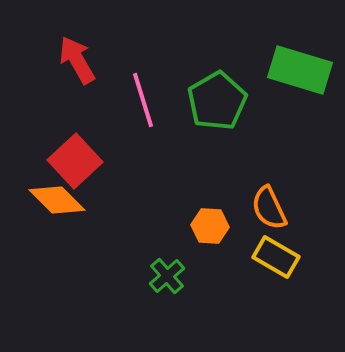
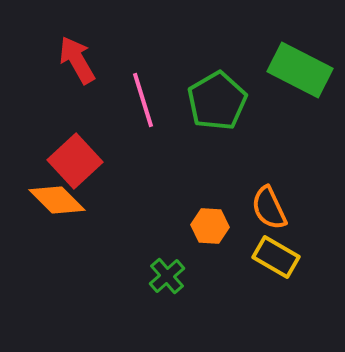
green rectangle: rotated 10 degrees clockwise
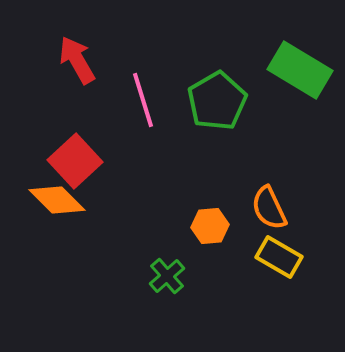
green rectangle: rotated 4 degrees clockwise
orange hexagon: rotated 9 degrees counterclockwise
yellow rectangle: moved 3 px right
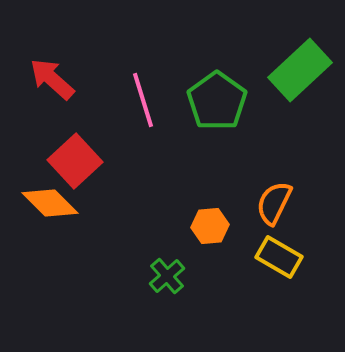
red arrow: moved 25 px left, 19 px down; rotated 18 degrees counterclockwise
green rectangle: rotated 74 degrees counterclockwise
green pentagon: rotated 6 degrees counterclockwise
orange diamond: moved 7 px left, 3 px down
orange semicircle: moved 5 px right, 5 px up; rotated 51 degrees clockwise
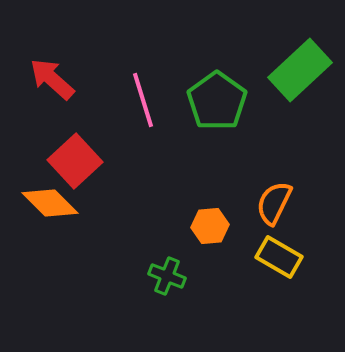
green cross: rotated 27 degrees counterclockwise
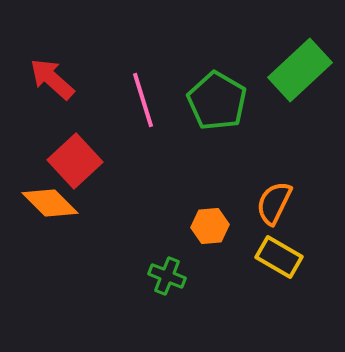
green pentagon: rotated 6 degrees counterclockwise
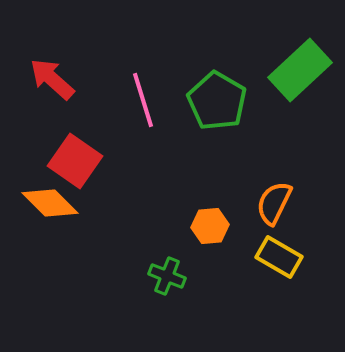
red square: rotated 12 degrees counterclockwise
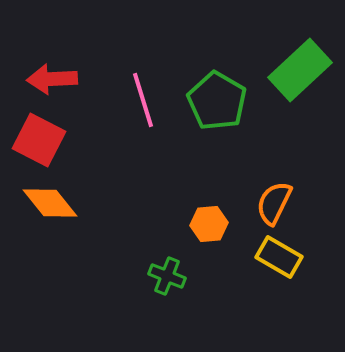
red arrow: rotated 45 degrees counterclockwise
red square: moved 36 px left, 21 px up; rotated 8 degrees counterclockwise
orange diamond: rotated 6 degrees clockwise
orange hexagon: moved 1 px left, 2 px up
